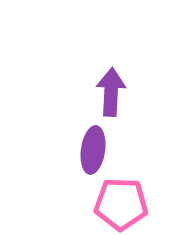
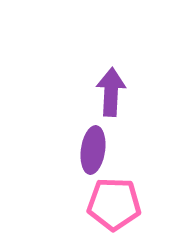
pink pentagon: moved 7 px left
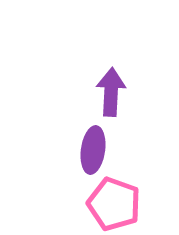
pink pentagon: rotated 18 degrees clockwise
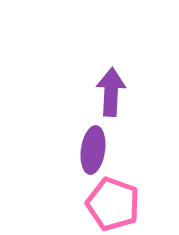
pink pentagon: moved 1 px left
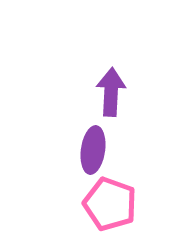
pink pentagon: moved 3 px left
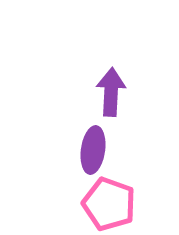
pink pentagon: moved 1 px left
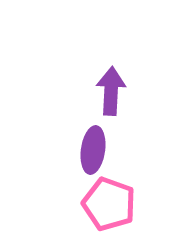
purple arrow: moved 1 px up
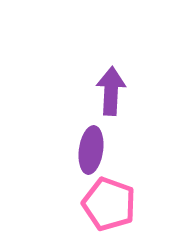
purple ellipse: moved 2 px left
